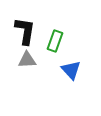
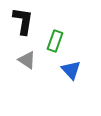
black L-shape: moved 2 px left, 10 px up
gray triangle: rotated 36 degrees clockwise
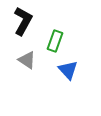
black L-shape: rotated 20 degrees clockwise
blue triangle: moved 3 px left
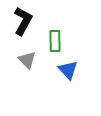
green rectangle: rotated 20 degrees counterclockwise
gray triangle: rotated 12 degrees clockwise
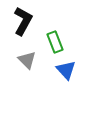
green rectangle: moved 1 px down; rotated 20 degrees counterclockwise
blue triangle: moved 2 px left
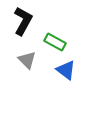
green rectangle: rotated 40 degrees counterclockwise
blue triangle: rotated 10 degrees counterclockwise
